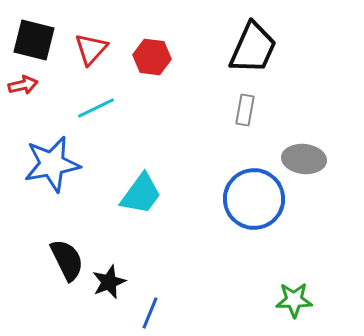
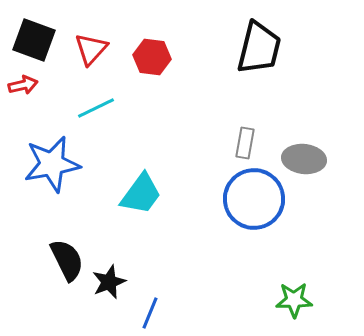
black square: rotated 6 degrees clockwise
black trapezoid: moved 6 px right; rotated 10 degrees counterclockwise
gray rectangle: moved 33 px down
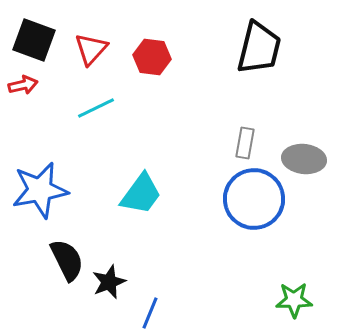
blue star: moved 12 px left, 26 px down
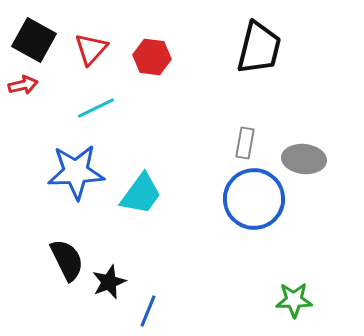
black square: rotated 9 degrees clockwise
blue star: moved 36 px right, 18 px up; rotated 8 degrees clockwise
blue line: moved 2 px left, 2 px up
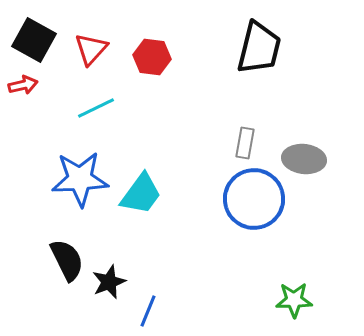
blue star: moved 4 px right, 7 px down
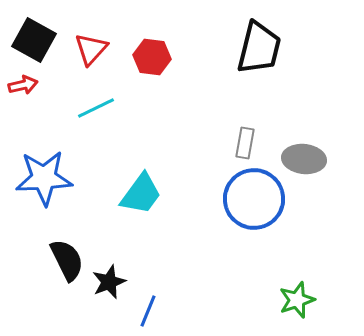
blue star: moved 36 px left, 1 px up
green star: moved 3 px right; rotated 18 degrees counterclockwise
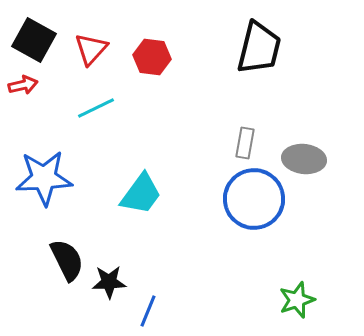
black star: rotated 20 degrees clockwise
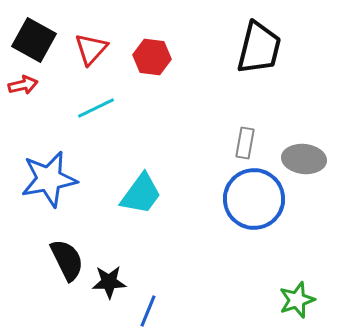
blue star: moved 5 px right, 1 px down; rotated 8 degrees counterclockwise
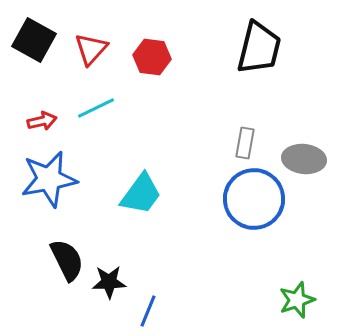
red arrow: moved 19 px right, 36 px down
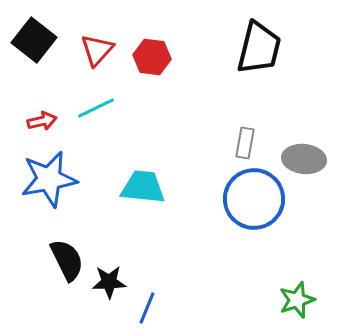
black square: rotated 9 degrees clockwise
red triangle: moved 6 px right, 1 px down
cyan trapezoid: moved 2 px right, 7 px up; rotated 120 degrees counterclockwise
blue line: moved 1 px left, 3 px up
